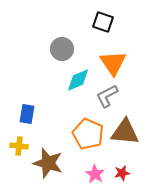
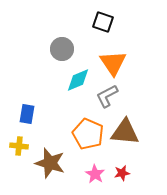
brown star: moved 2 px right
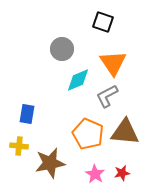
brown star: rotated 28 degrees counterclockwise
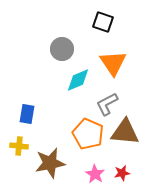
gray L-shape: moved 8 px down
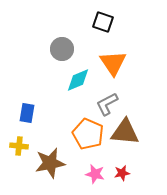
blue rectangle: moved 1 px up
pink star: rotated 18 degrees counterclockwise
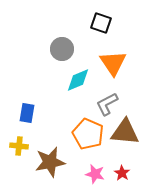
black square: moved 2 px left, 1 px down
brown star: moved 1 px up
red star: rotated 28 degrees counterclockwise
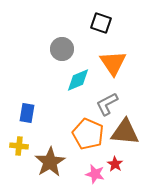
brown star: rotated 20 degrees counterclockwise
red star: moved 7 px left, 9 px up
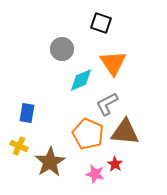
cyan diamond: moved 3 px right
yellow cross: rotated 18 degrees clockwise
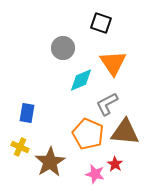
gray circle: moved 1 px right, 1 px up
yellow cross: moved 1 px right, 1 px down
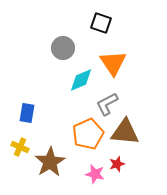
orange pentagon: rotated 24 degrees clockwise
red star: moved 2 px right; rotated 21 degrees clockwise
